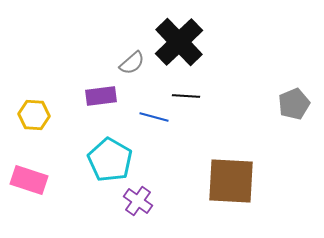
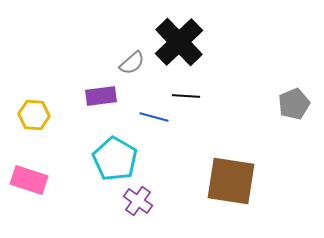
cyan pentagon: moved 5 px right, 1 px up
brown square: rotated 6 degrees clockwise
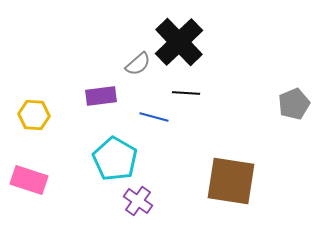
gray semicircle: moved 6 px right, 1 px down
black line: moved 3 px up
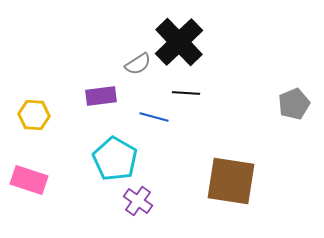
gray semicircle: rotated 8 degrees clockwise
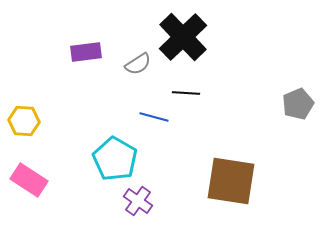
black cross: moved 4 px right, 5 px up
purple rectangle: moved 15 px left, 44 px up
gray pentagon: moved 4 px right
yellow hexagon: moved 10 px left, 6 px down
pink rectangle: rotated 15 degrees clockwise
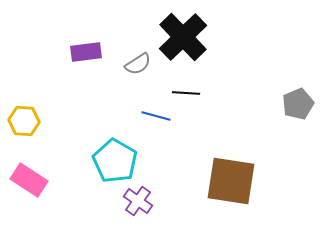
blue line: moved 2 px right, 1 px up
cyan pentagon: moved 2 px down
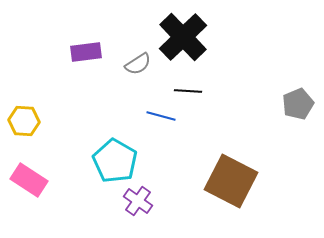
black line: moved 2 px right, 2 px up
blue line: moved 5 px right
brown square: rotated 18 degrees clockwise
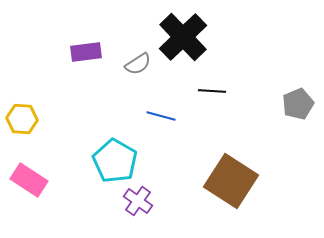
black line: moved 24 px right
yellow hexagon: moved 2 px left, 2 px up
brown square: rotated 6 degrees clockwise
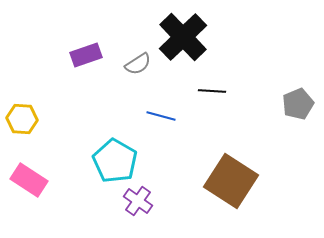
purple rectangle: moved 3 px down; rotated 12 degrees counterclockwise
